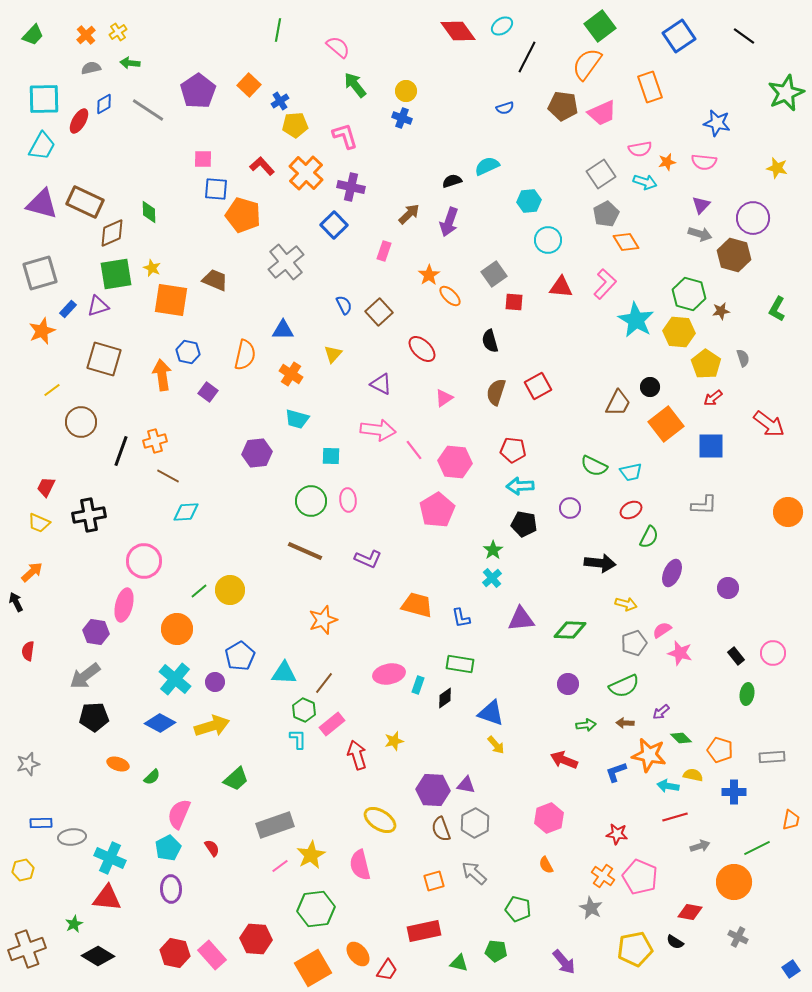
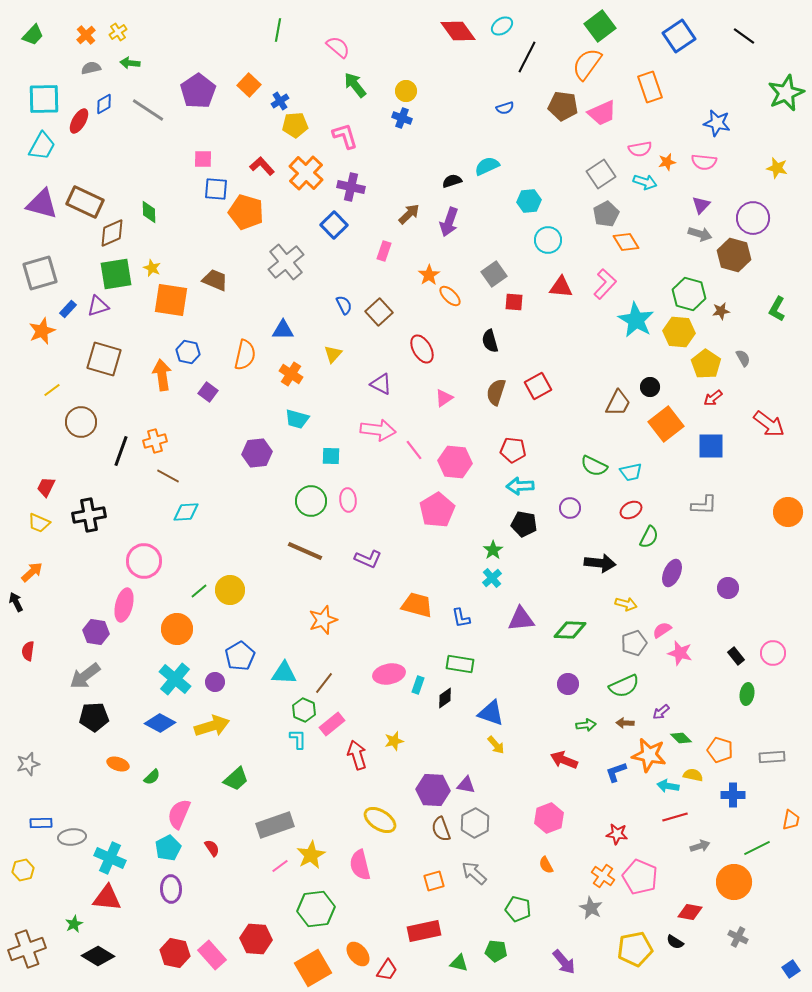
orange pentagon at (243, 215): moved 3 px right, 3 px up
red ellipse at (422, 349): rotated 16 degrees clockwise
gray semicircle at (743, 358): rotated 12 degrees counterclockwise
blue cross at (734, 792): moved 1 px left, 3 px down
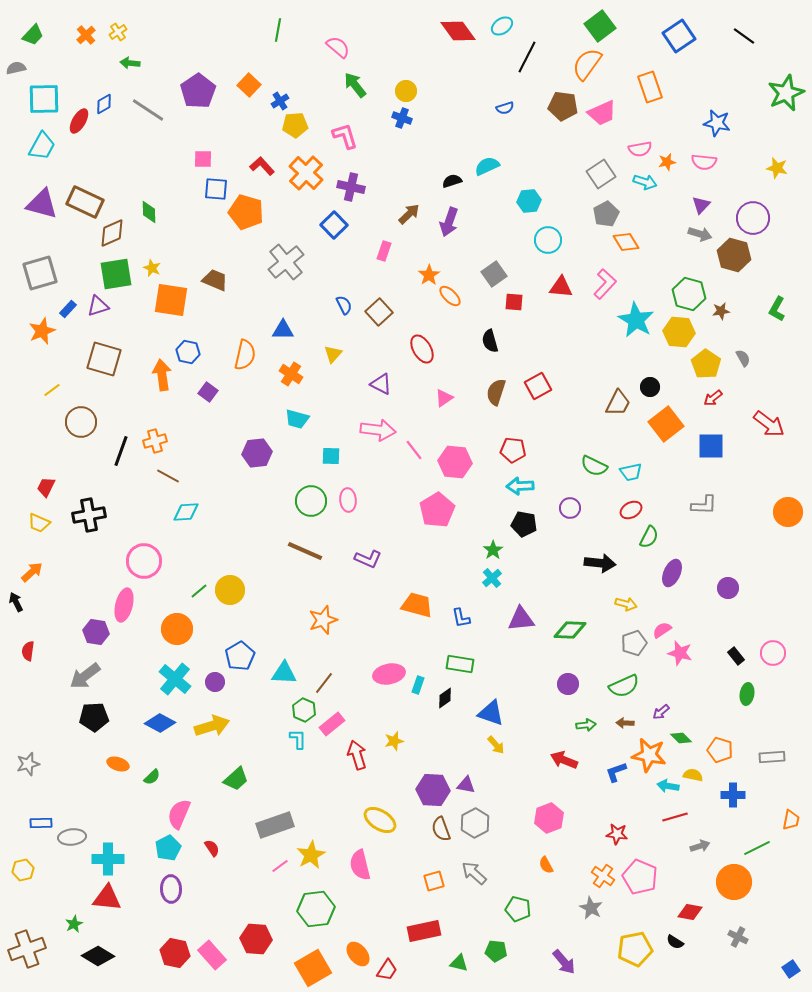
gray semicircle at (91, 68): moved 75 px left
cyan cross at (110, 858): moved 2 px left, 1 px down; rotated 24 degrees counterclockwise
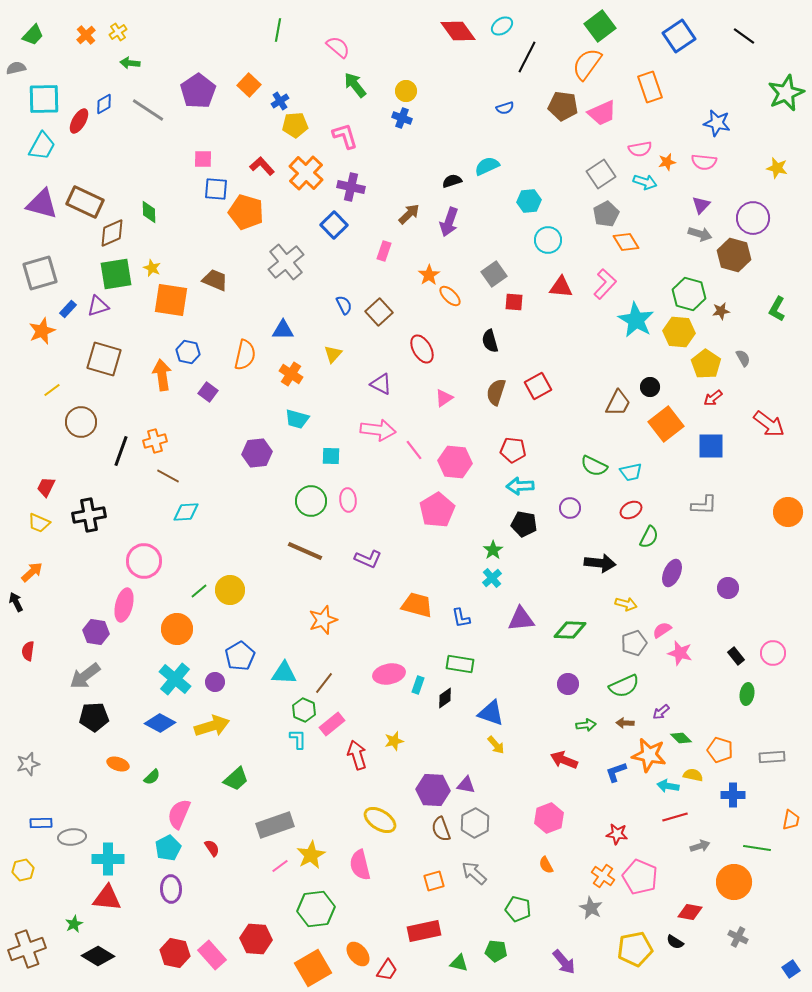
green line at (757, 848): rotated 36 degrees clockwise
